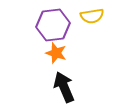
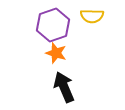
yellow semicircle: rotated 10 degrees clockwise
purple hexagon: rotated 12 degrees counterclockwise
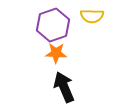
orange star: rotated 15 degrees counterclockwise
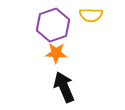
yellow semicircle: moved 1 px left, 1 px up
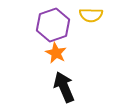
orange star: rotated 25 degrees clockwise
